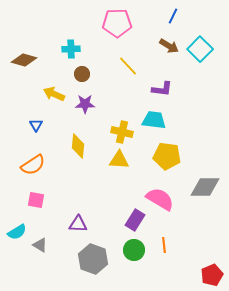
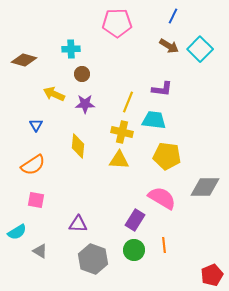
yellow line: moved 36 px down; rotated 65 degrees clockwise
pink semicircle: moved 2 px right, 1 px up
gray triangle: moved 6 px down
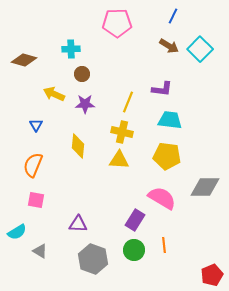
cyan trapezoid: moved 16 px right
orange semicircle: rotated 145 degrees clockwise
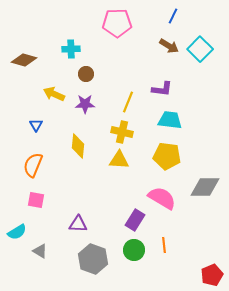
brown circle: moved 4 px right
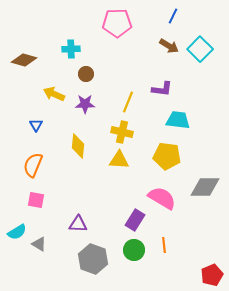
cyan trapezoid: moved 8 px right
gray triangle: moved 1 px left, 7 px up
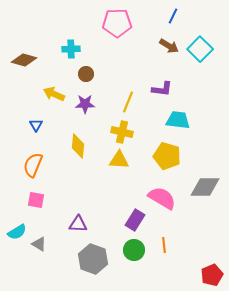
yellow pentagon: rotated 8 degrees clockwise
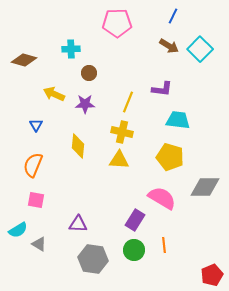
brown circle: moved 3 px right, 1 px up
yellow pentagon: moved 3 px right, 1 px down
cyan semicircle: moved 1 px right, 2 px up
gray hexagon: rotated 12 degrees counterclockwise
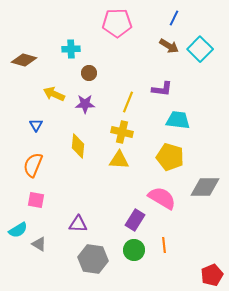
blue line: moved 1 px right, 2 px down
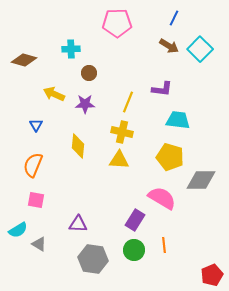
gray diamond: moved 4 px left, 7 px up
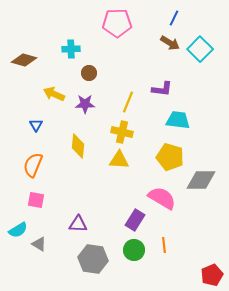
brown arrow: moved 1 px right, 3 px up
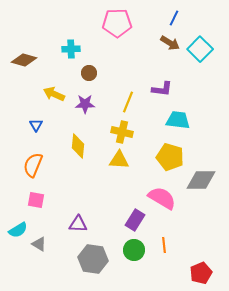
red pentagon: moved 11 px left, 2 px up
